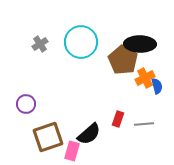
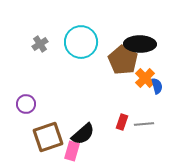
orange cross: rotated 18 degrees counterclockwise
red rectangle: moved 4 px right, 3 px down
black semicircle: moved 6 px left
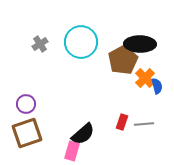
brown pentagon: rotated 12 degrees clockwise
brown square: moved 21 px left, 4 px up
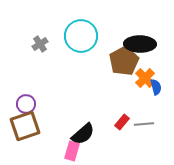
cyan circle: moved 6 px up
brown pentagon: moved 1 px right, 1 px down
blue semicircle: moved 1 px left, 1 px down
red rectangle: rotated 21 degrees clockwise
brown square: moved 2 px left, 7 px up
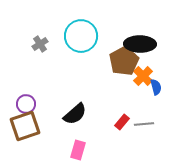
orange cross: moved 2 px left, 2 px up
black semicircle: moved 8 px left, 20 px up
pink rectangle: moved 6 px right, 1 px up
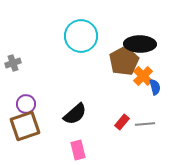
gray cross: moved 27 px left, 19 px down; rotated 14 degrees clockwise
blue semicircle: moved 1 px left
gray line: moved 1 px right
pink rectangle: rotated 30 degrees counterclockwise
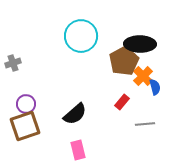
red rectangle: moved 20 px up
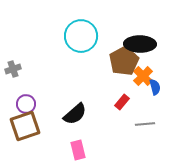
gray cross: moved 6 px down
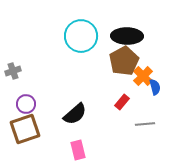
black ellipse: moved 13 px left, 8 px up
gray cross: moved 2 px down
brown square: moved 3 px down
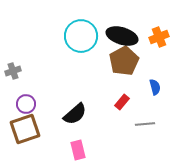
black ellipse: moved 5 px left; rotated 16 degrees clockwise
orange cross: moved 16 px right, 39 px up; rotated 24 degrees clockwise
